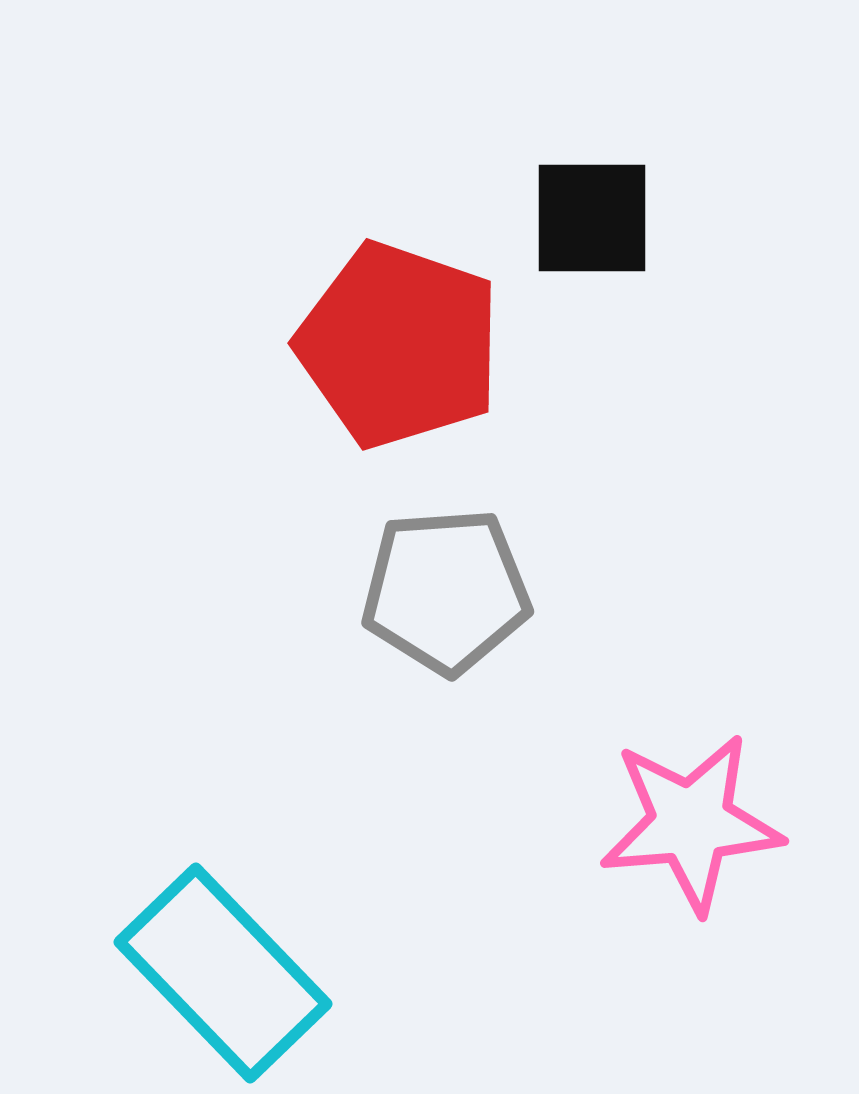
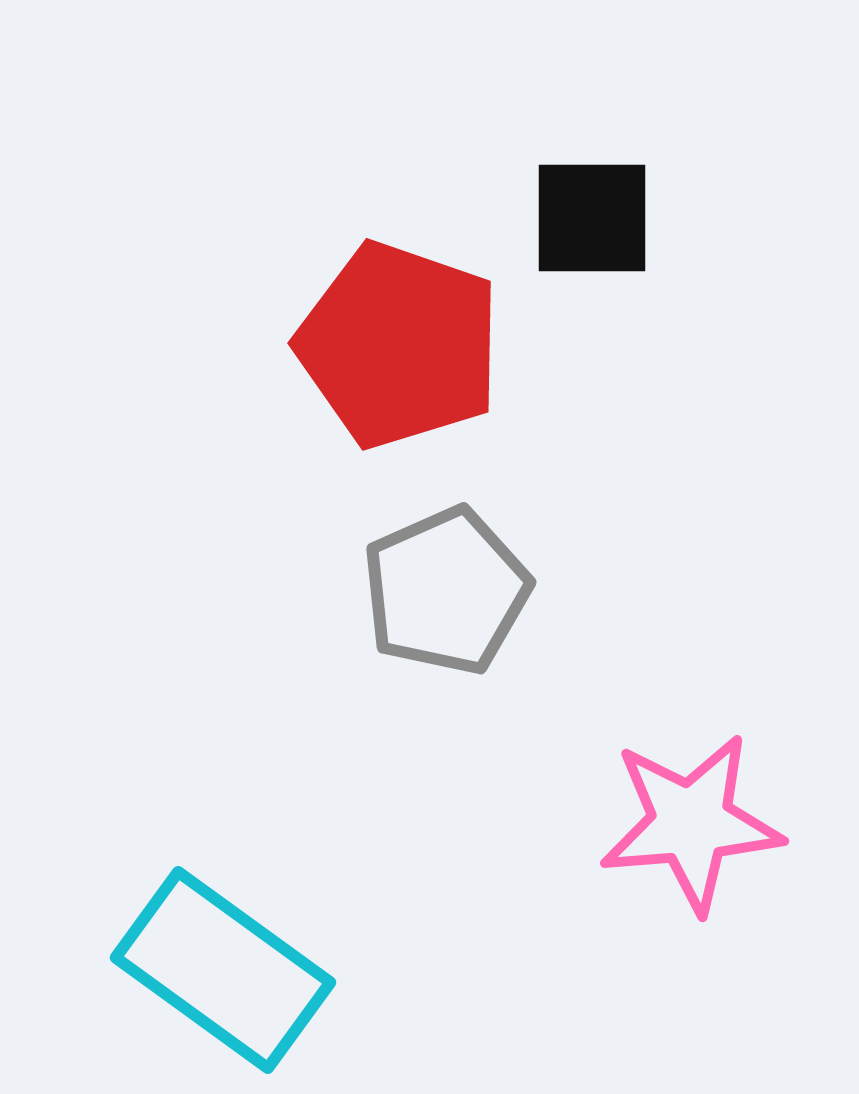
gray pentagon: rotated 20 degrees counterclockwise
cyan rectangle: moved 3 px up; rotated 10 degrees counterclockwise
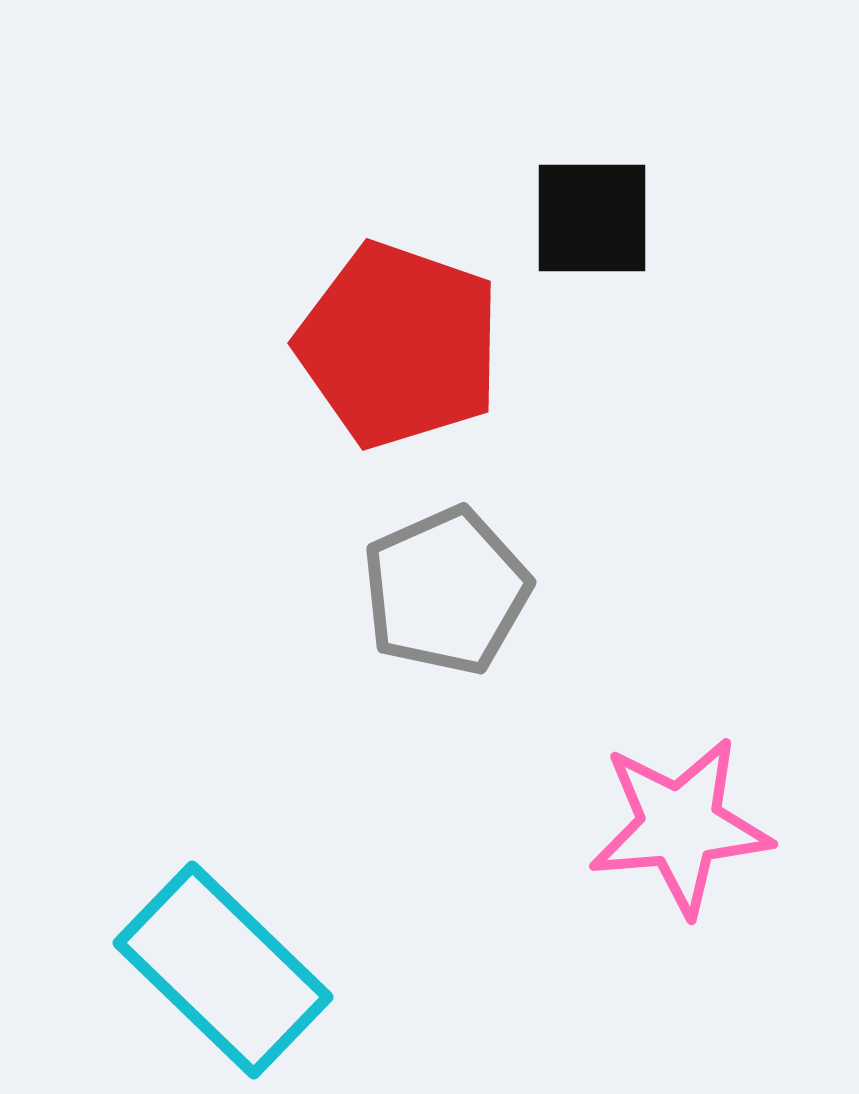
pink star: moved 11 px left, 3 px down
cyan rectangle: rotated 8 degrees clockwise
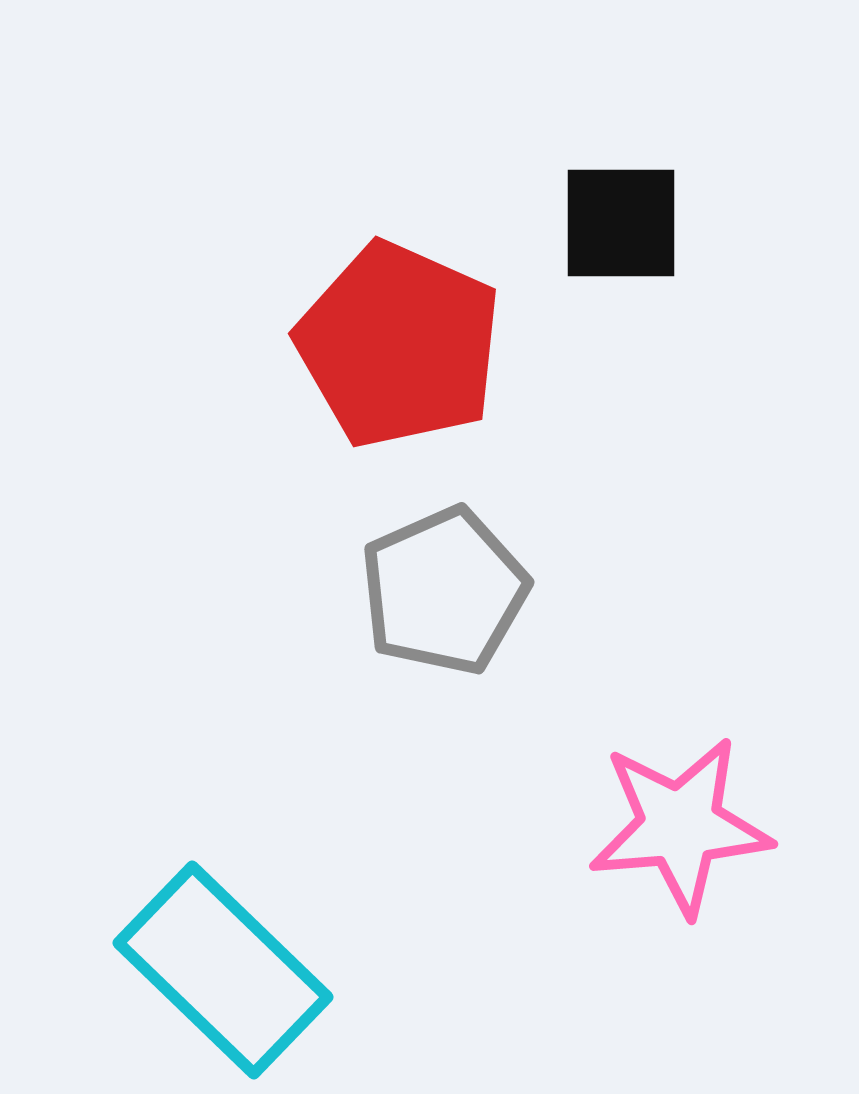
black square: moved 29 px right, 5 px down
red pentagon: rotated 5 degrees clockwise
gray pentagon: moved 2 px left
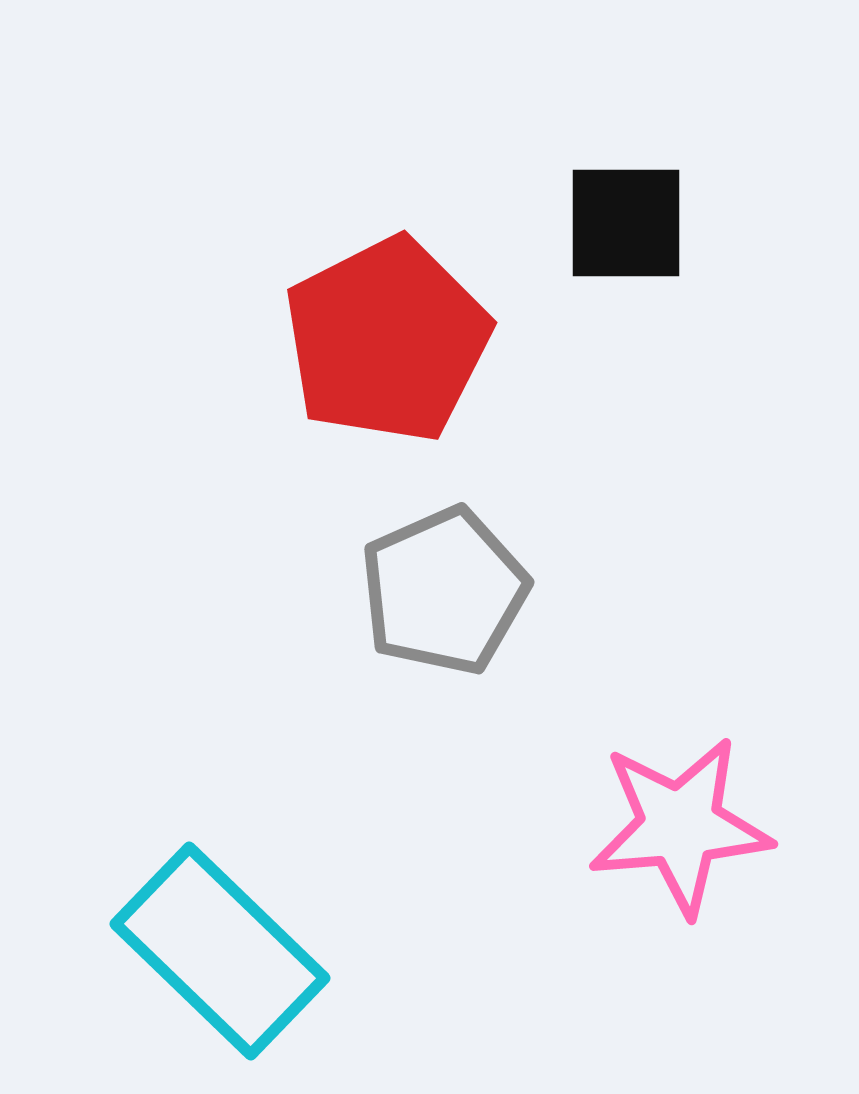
black square: moved 5 px right
red pentagon: moved 12 px left, 5 px up; rotated 21 degrees clockwise
cyan rectangle: moved 3 px left, 19 px up
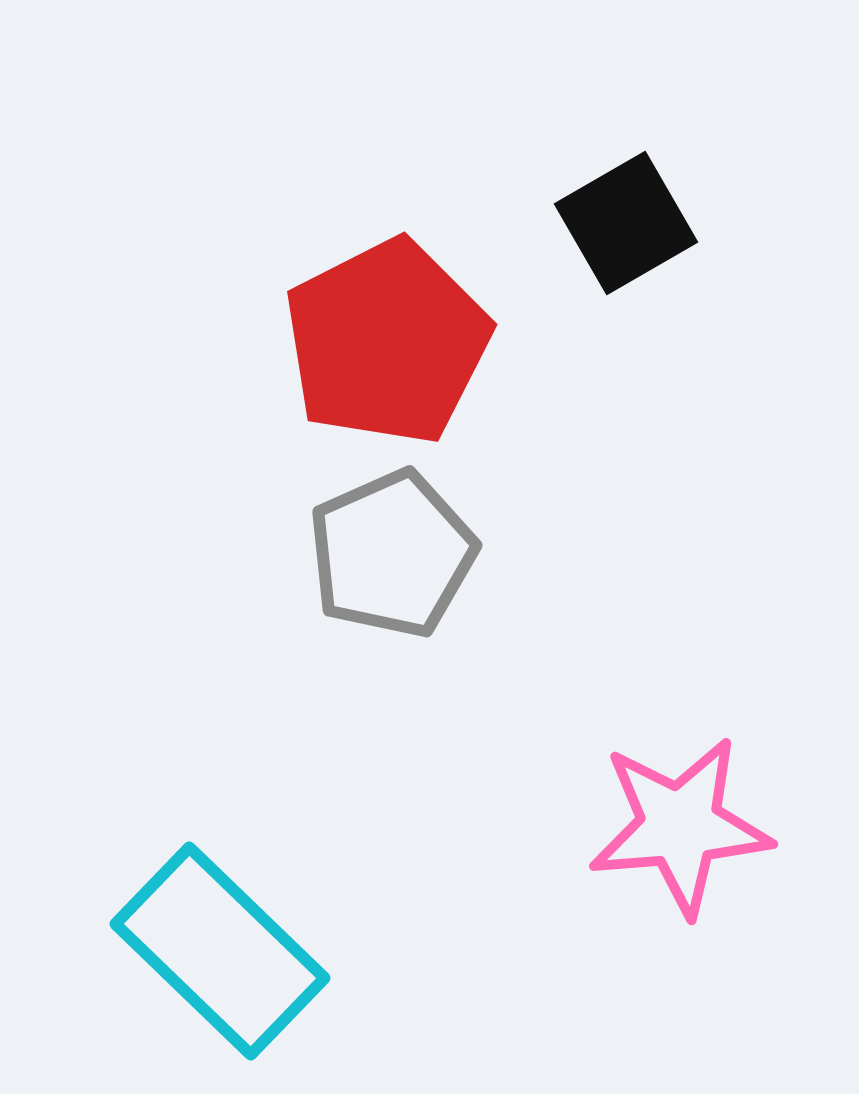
black square: rotated 30 degrees counterclockwise
red pentagon: moved 2 px down
gray pentagon: moved 52 px left, 37 px up
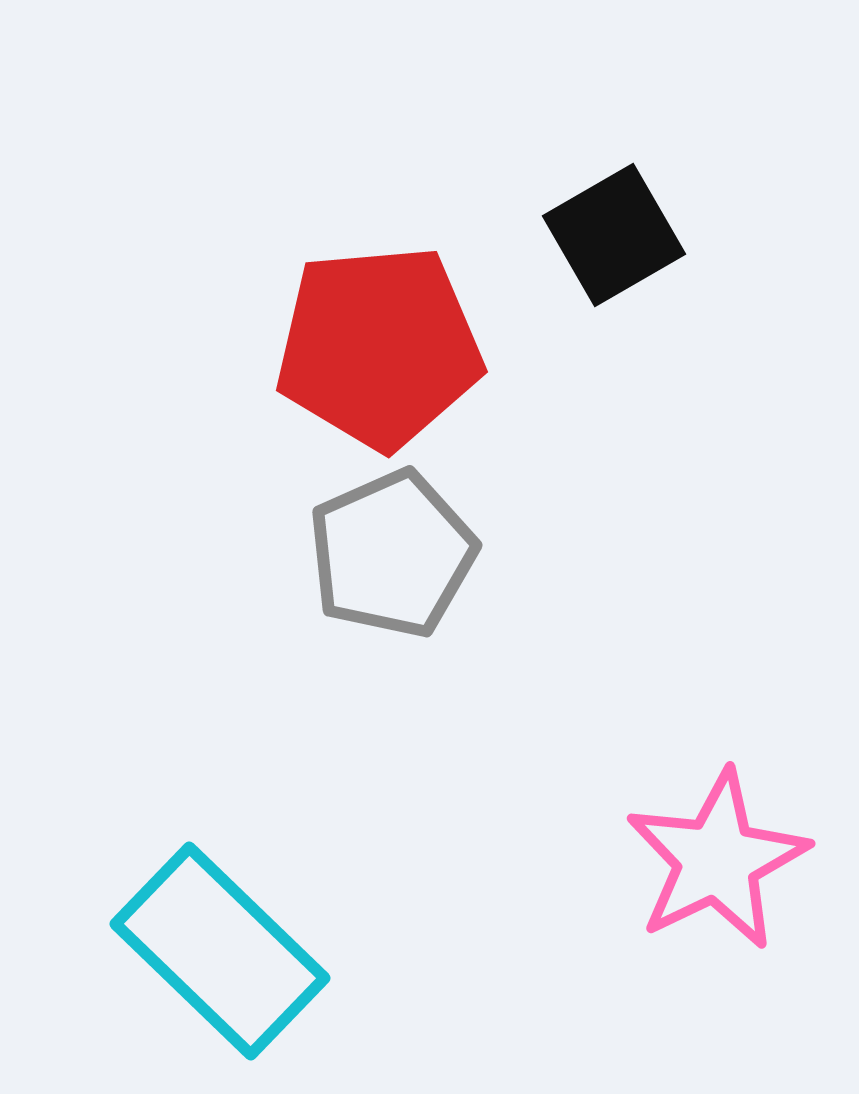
black square: moved 12 px left, 12 px down
red pentagon: moved 8 px left, 5 px down; rotated 22 degrees clockwise
pink star: moved 37 px right, 34 px down; rotated 21 degrees counterclockwise
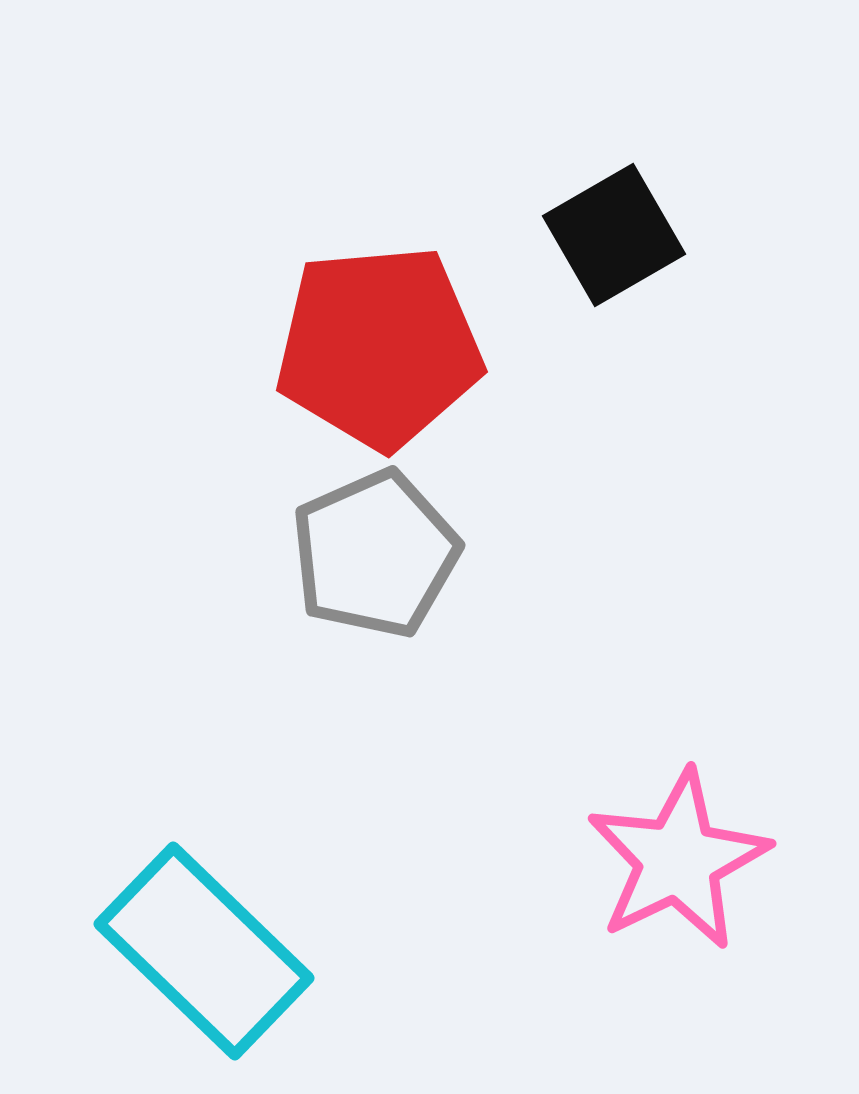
gray pentagon: moved 17 px left
pink star: moved 39 px left
cyan rectangle: moved 16 px left
